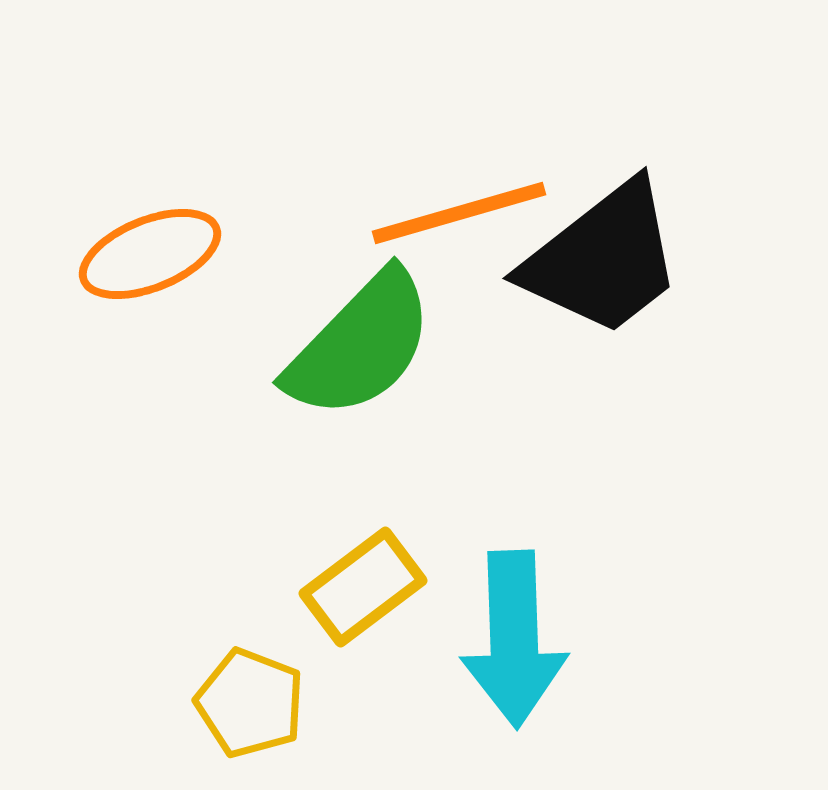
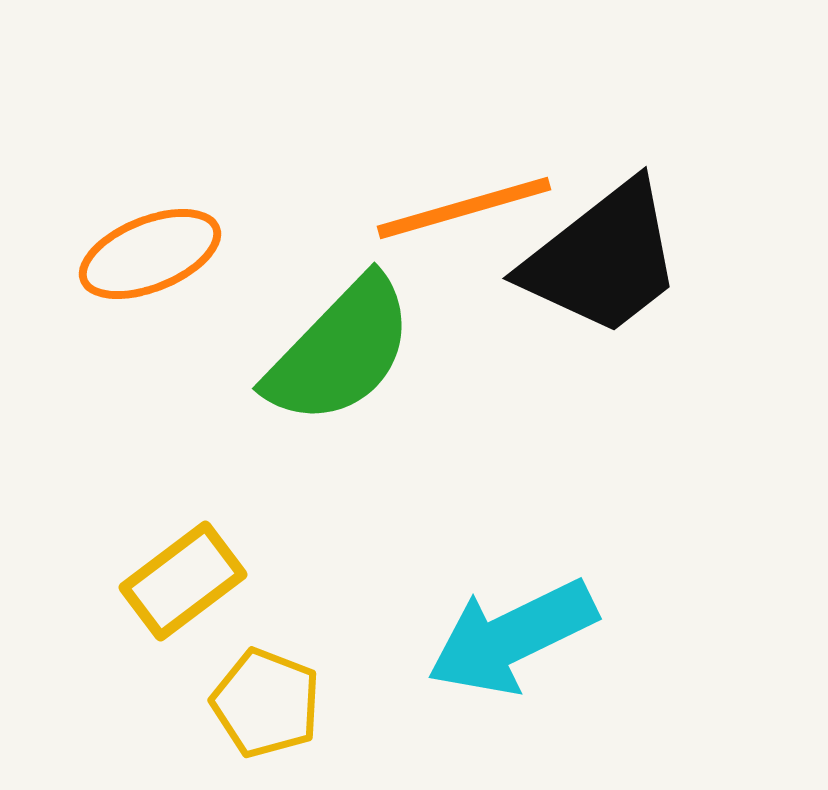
orange line: moved 5 px right, 5 px up
green semicircle: moved 20 px left, 6 px down
yellow rectangle: moved 180 px left, 6 px up
cyan arrow: moved 2 px left, 2 px up; rotated 66 degrees clockwise
yellow pentagon: moved 16 px right
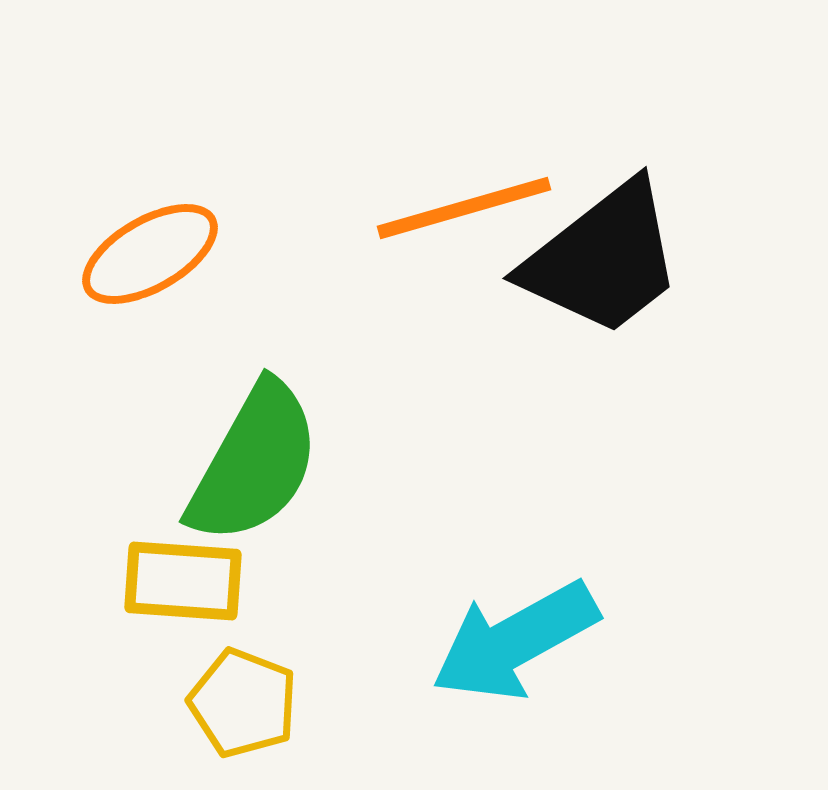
orange ellipse: rotated 8 degrees counterclockwise
green semicircle: moved 86 px left, 112 px down; rotated 15 degrees counterclockwise
yellow rectangle: rotated 41 degrees clockwise
cyan arrow: moved 3 px right, 4 px down; rotated 3 degrees counterclockwise
yellow pentagon: moved 23 px left
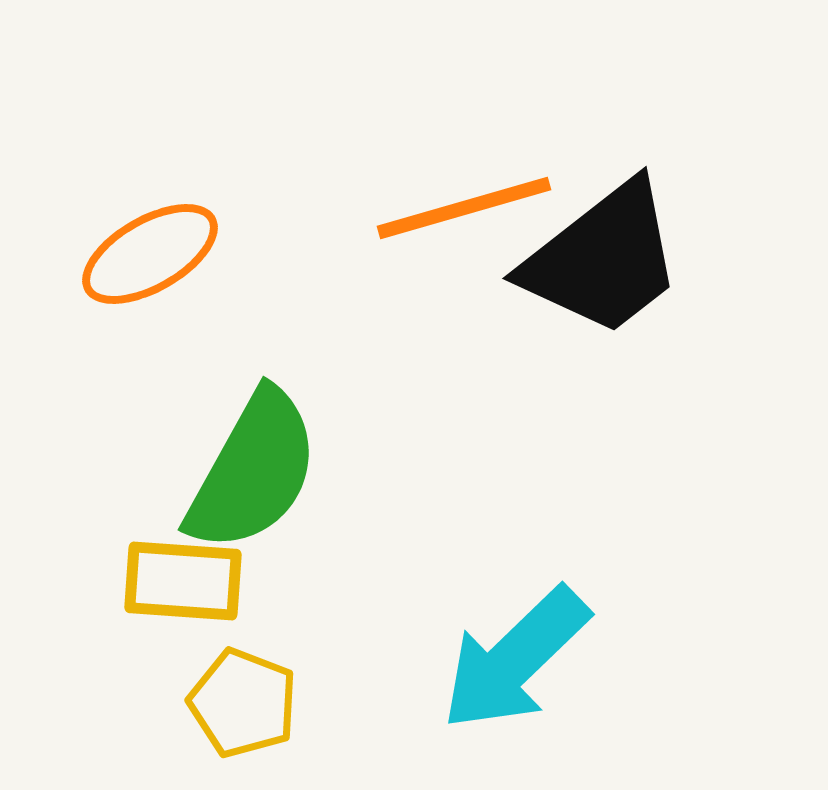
green semicircle: moved 1 px left, 8 px down
cyan arrow: moved 18 px down; rotated 15 degrees counterclockwise
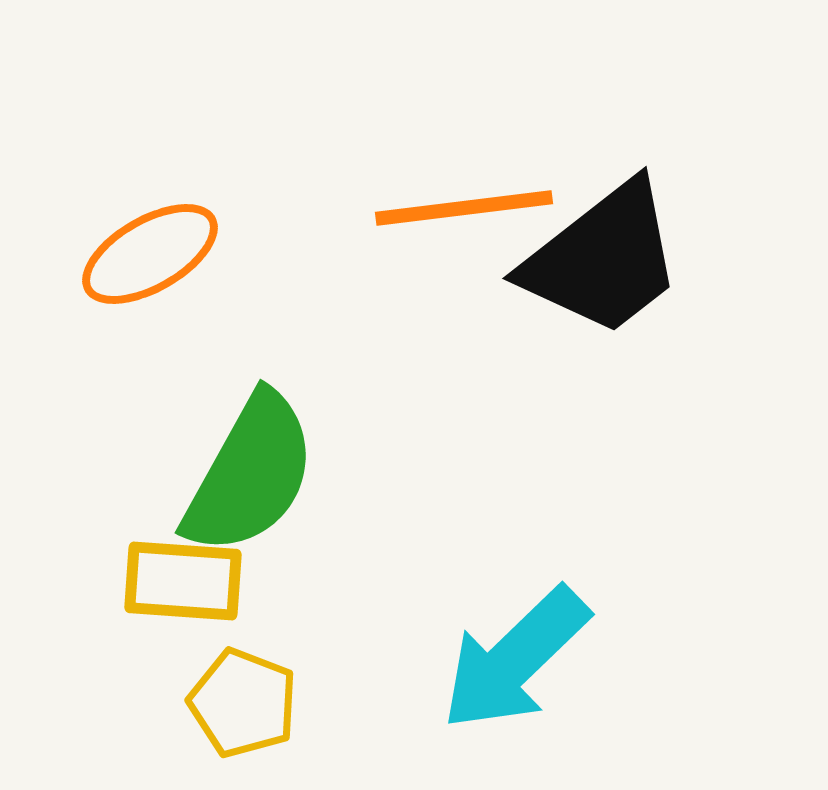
orange line: rotated 9 degrees clockwise
green semicircle: moved 3 px left, 3 px down
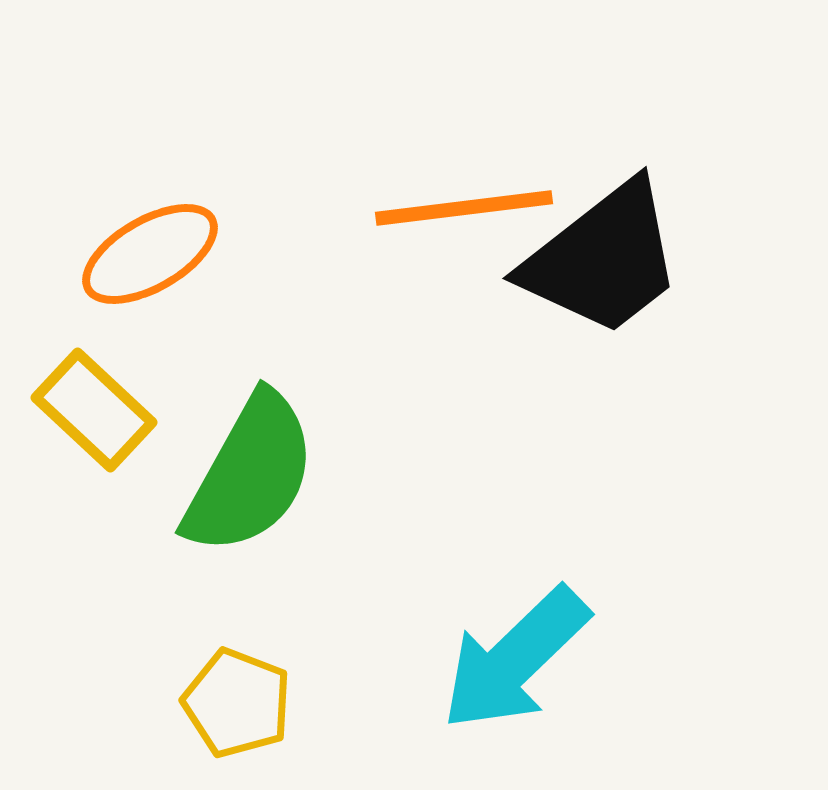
yellow rectangle: moved 89 px left, 171 px up; rotated 39 degrees clockwise
yellow pentagon: moved 6 px left
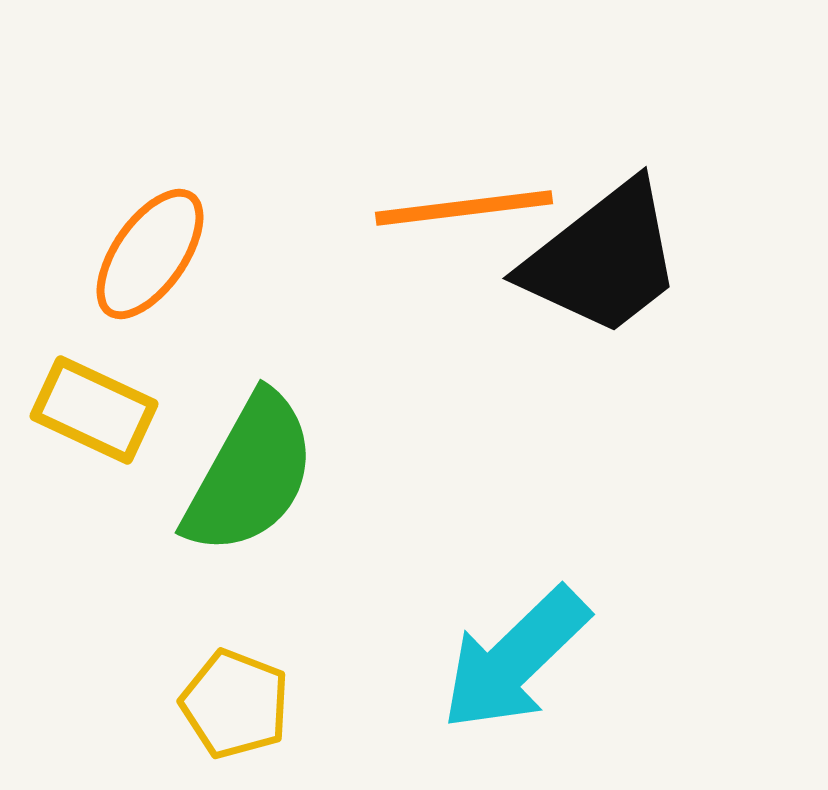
orange ellipse: rotated 25 degrees counterclockwise
yellow rectangle: rotated 18 degrees counterclockwise
yellow pentagon: moved 2 px left, 1 px down
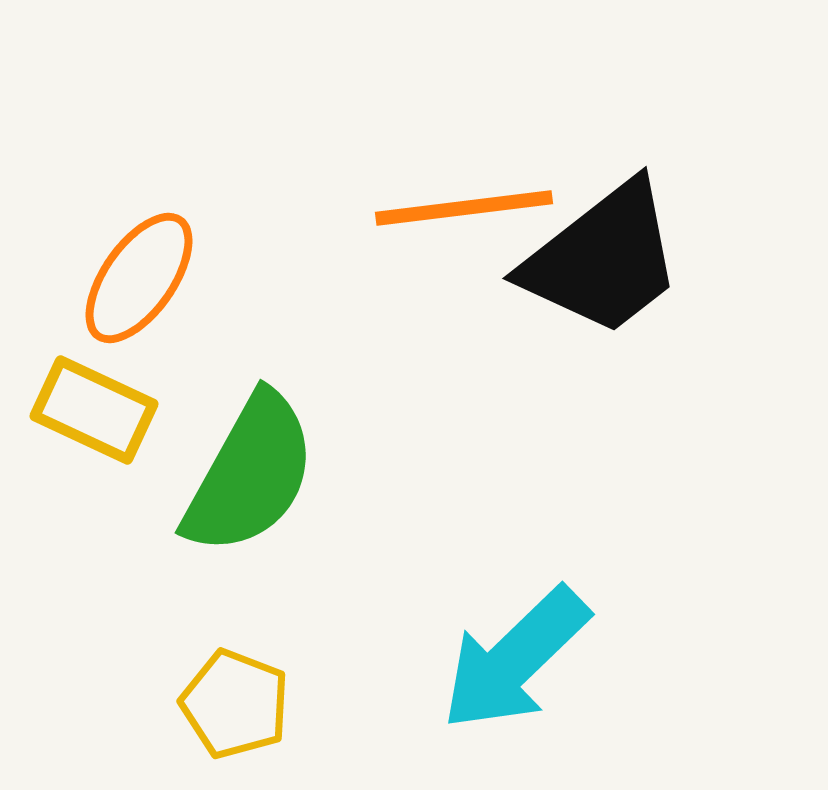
orange ellipse: moved 11 px left, 24 px down
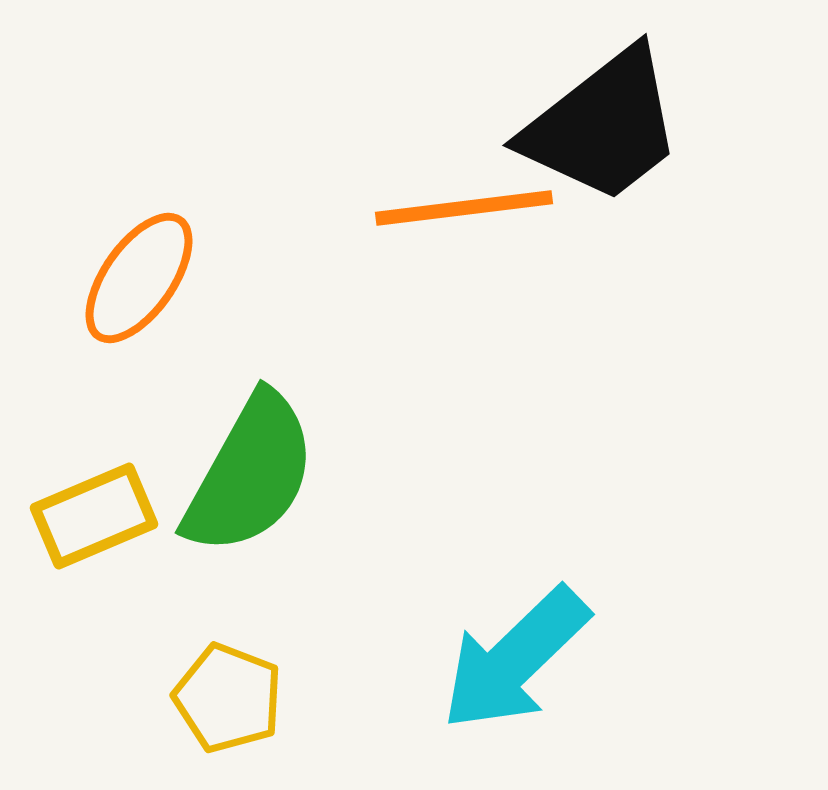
black trapezoid: moved 133 px up
yellow rectangle: moved 106 px down; rotated 48 degrees counterclockwise
yellow pentagon: moved 7 px left, 6 px up
